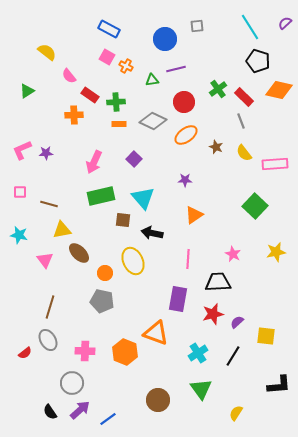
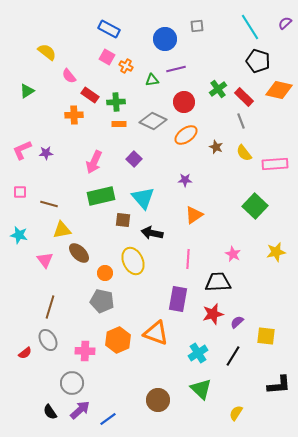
orange hexagon at (125, 352): moved 7 px left, 12 px up; rotated 15 degrees clockwise
green triangle at (201, 389): rotated 10 degrees counterclockwise
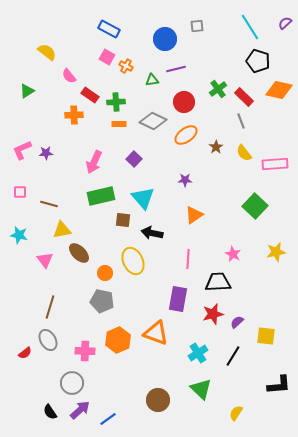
brown star at (216, 147): rotated 16 degrees clockwise
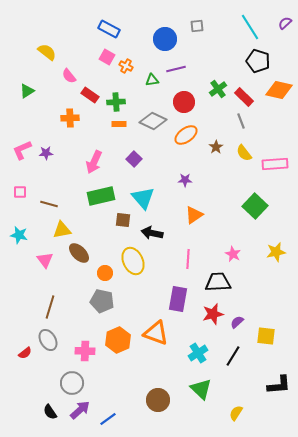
orange cross at (74, 115): moved 4 px left, 3 px down
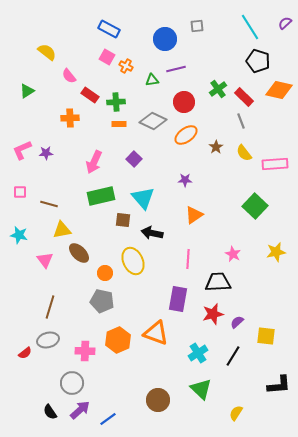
gray ellipse at (48, 340): rotated 75 degrees counterclockwise
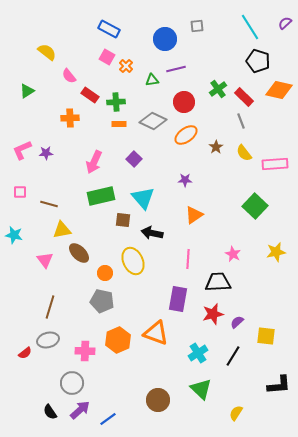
orange cross at (126, 66): rotated 16 degrees clockwise
cyan star at (19, 235): moved 5 px left
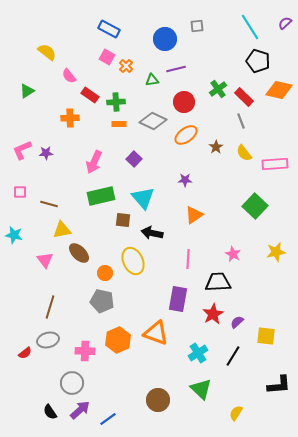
red star at (213, 314): rotated 15 degrees counterclockwise
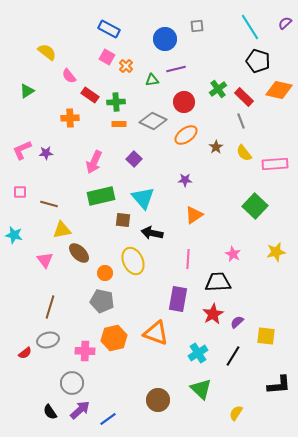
orange hexagon at (118, 340): moved 4 px left, 2 px up; rotated 10 degrees clockwise
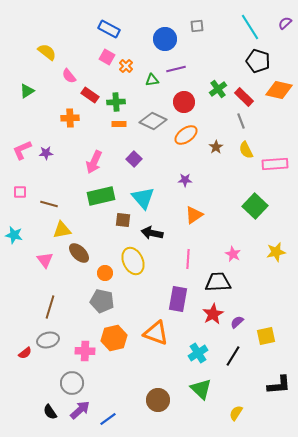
yellow semicircle at (244, 153): moved 2 px right, 3 px up; rotated 12 degrees clockwise
yellow square at (266, 336): rotated 18 degrees counterclockwise
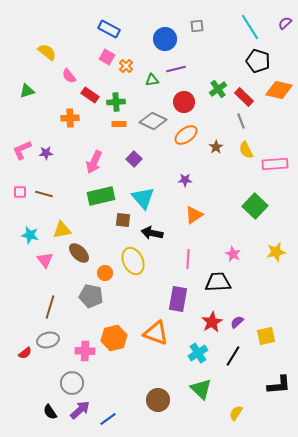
green triangle at (27, 91): rotated 14 degrees clockwise
brown line at (49, 204): moved 5 px left, 10 px up
cyan star at (14, 235): moved 16 px right
gray pentagon at (102, 301): moved 11 px left, 5 px up
red star at (213, 314): moved 1 px left, 8 px down
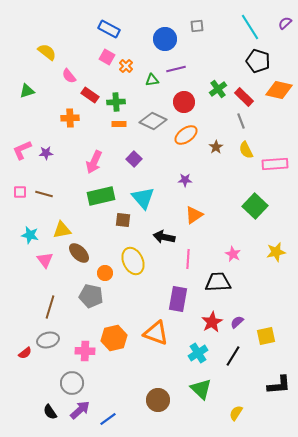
black arrow at (152, 233): moved 12 px right, 4 px down
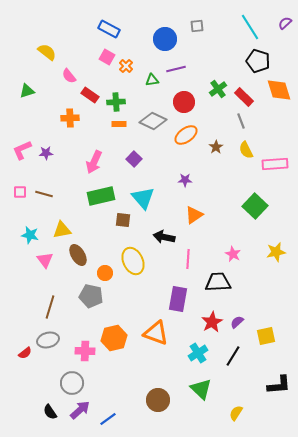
orange diamond at (279, 90): rotated 60 degrees clockwise
brown ellipse at (79, 253): moved 1 px left, 2 px down; rotated 15 degrees clockwise
